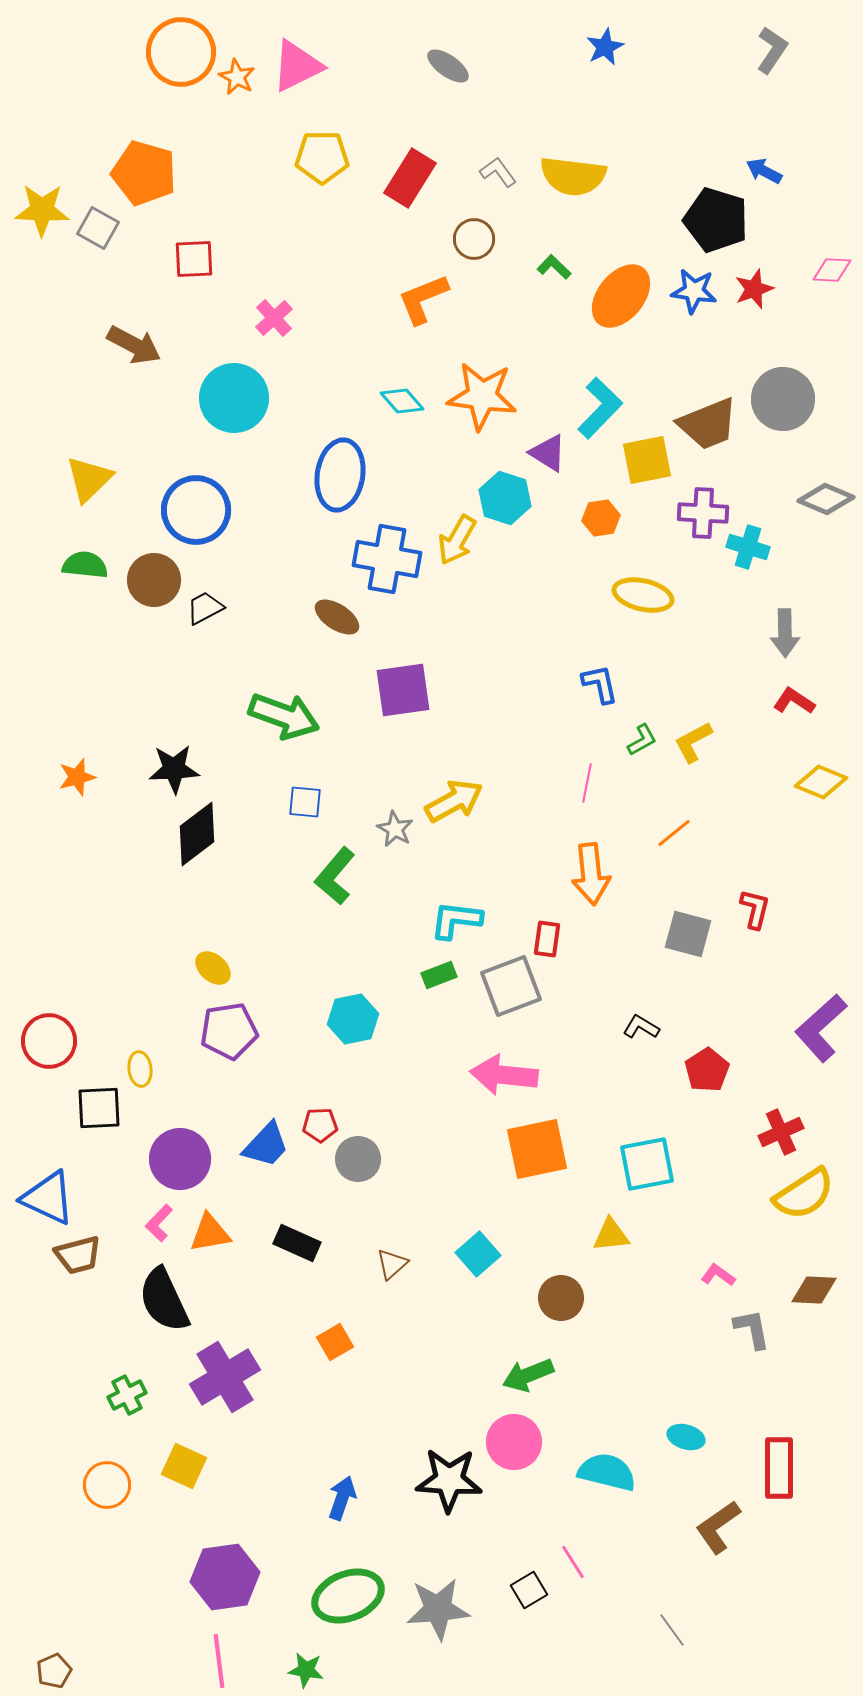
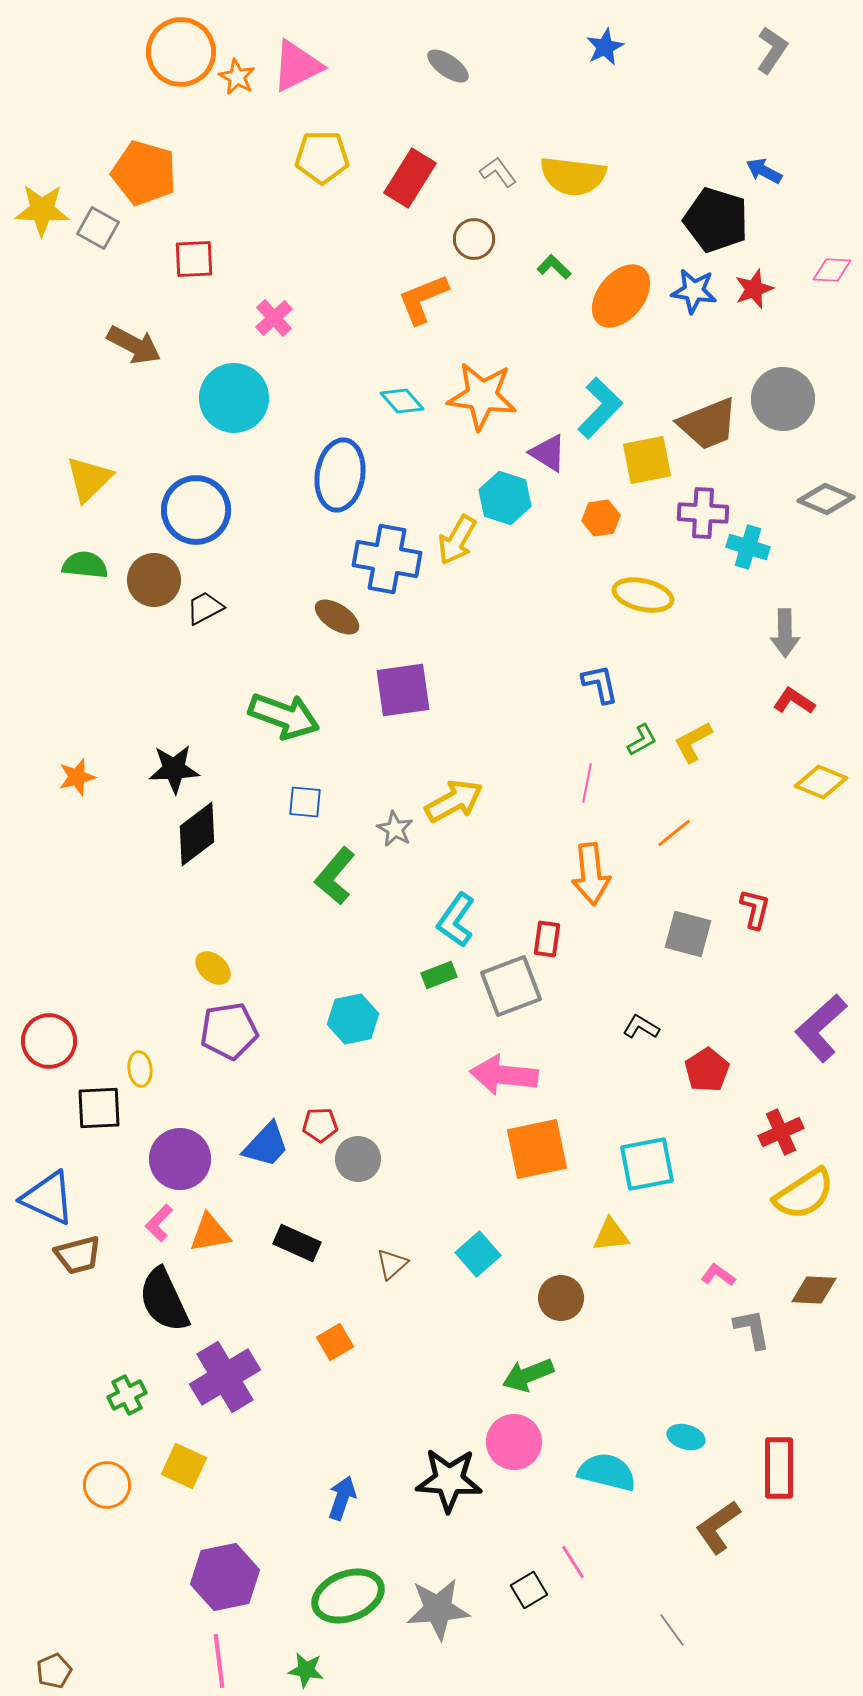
cyan L-shape at (456, 920): rotated 62 degrees counterclockwise
purple hexagon at (225, 1577): rotated 4 degrees counterclockwise
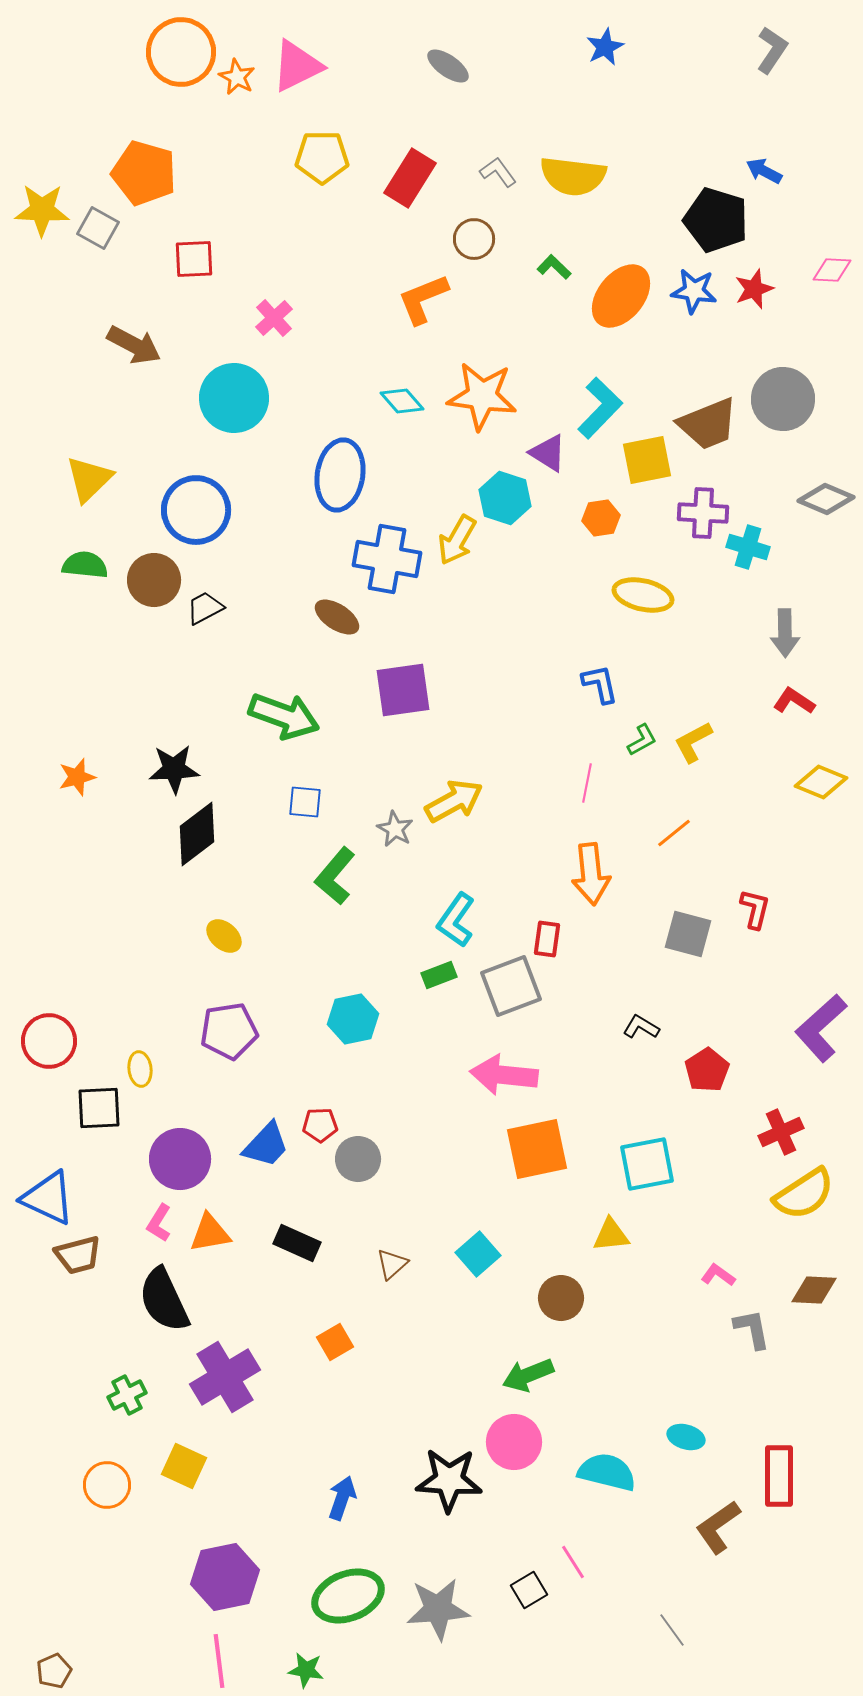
yellow ellipse at (213, 968): moved 11 px right, 32 px up
pink L-shape at (159, 1223): rotated 12 degrees counterclockwise
red rectangle at (779, 1468): moved 8 px down
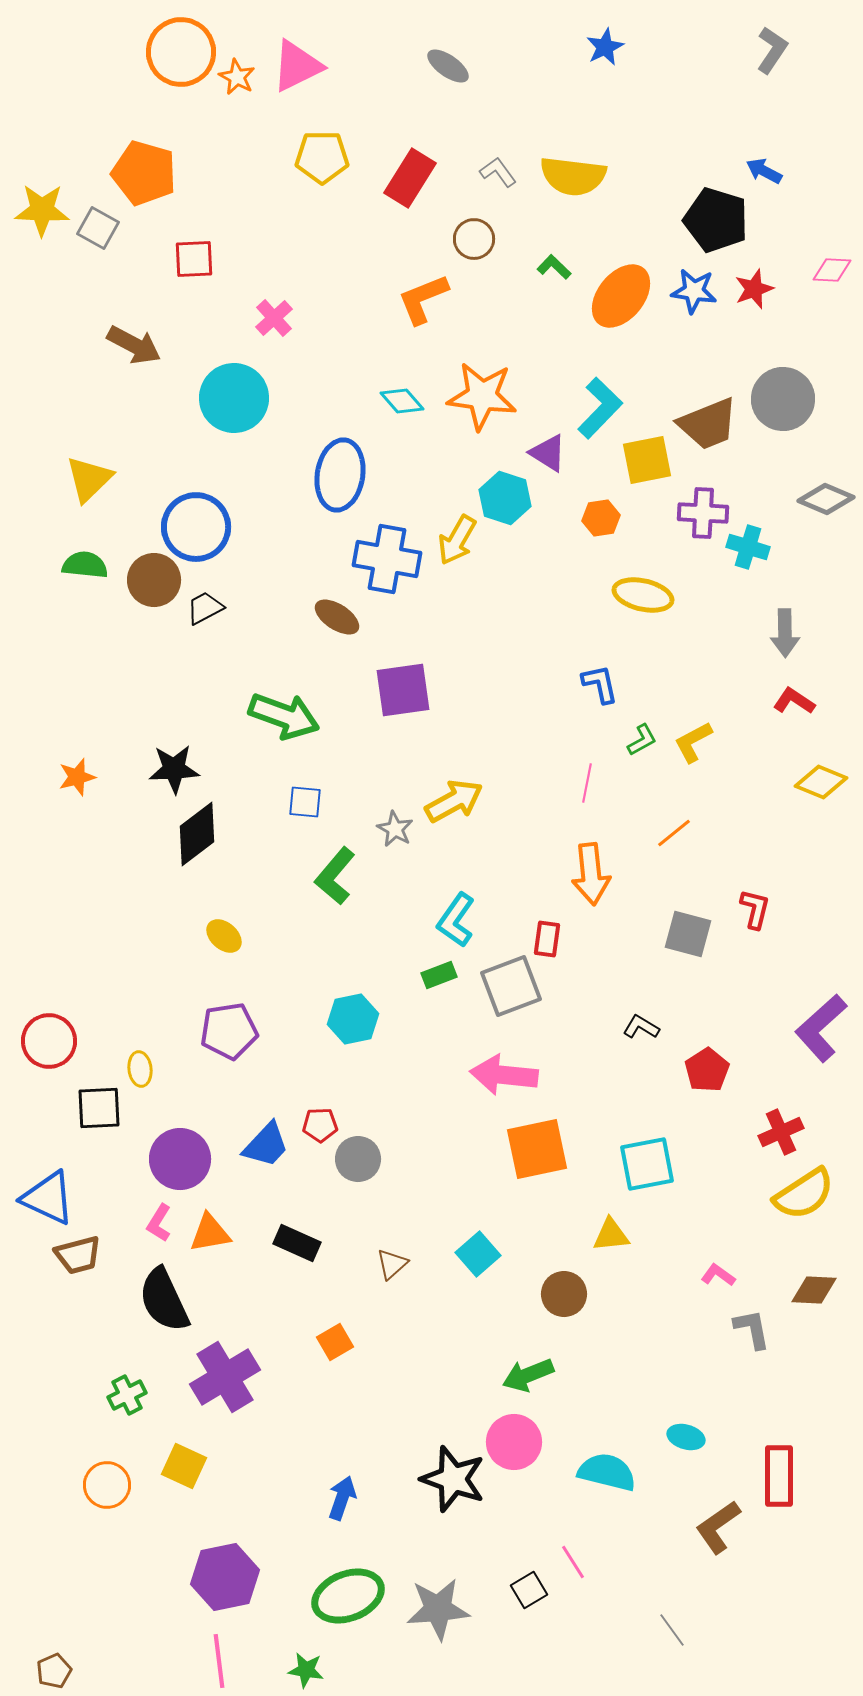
blue circle at (196, 510): moved 17 px down
brown circle at (561, 1298): moved 3 px right, 4 px up
black star at (449, 1480): moved 4 px right, 1 px up; rotated 16 degrees clockwise
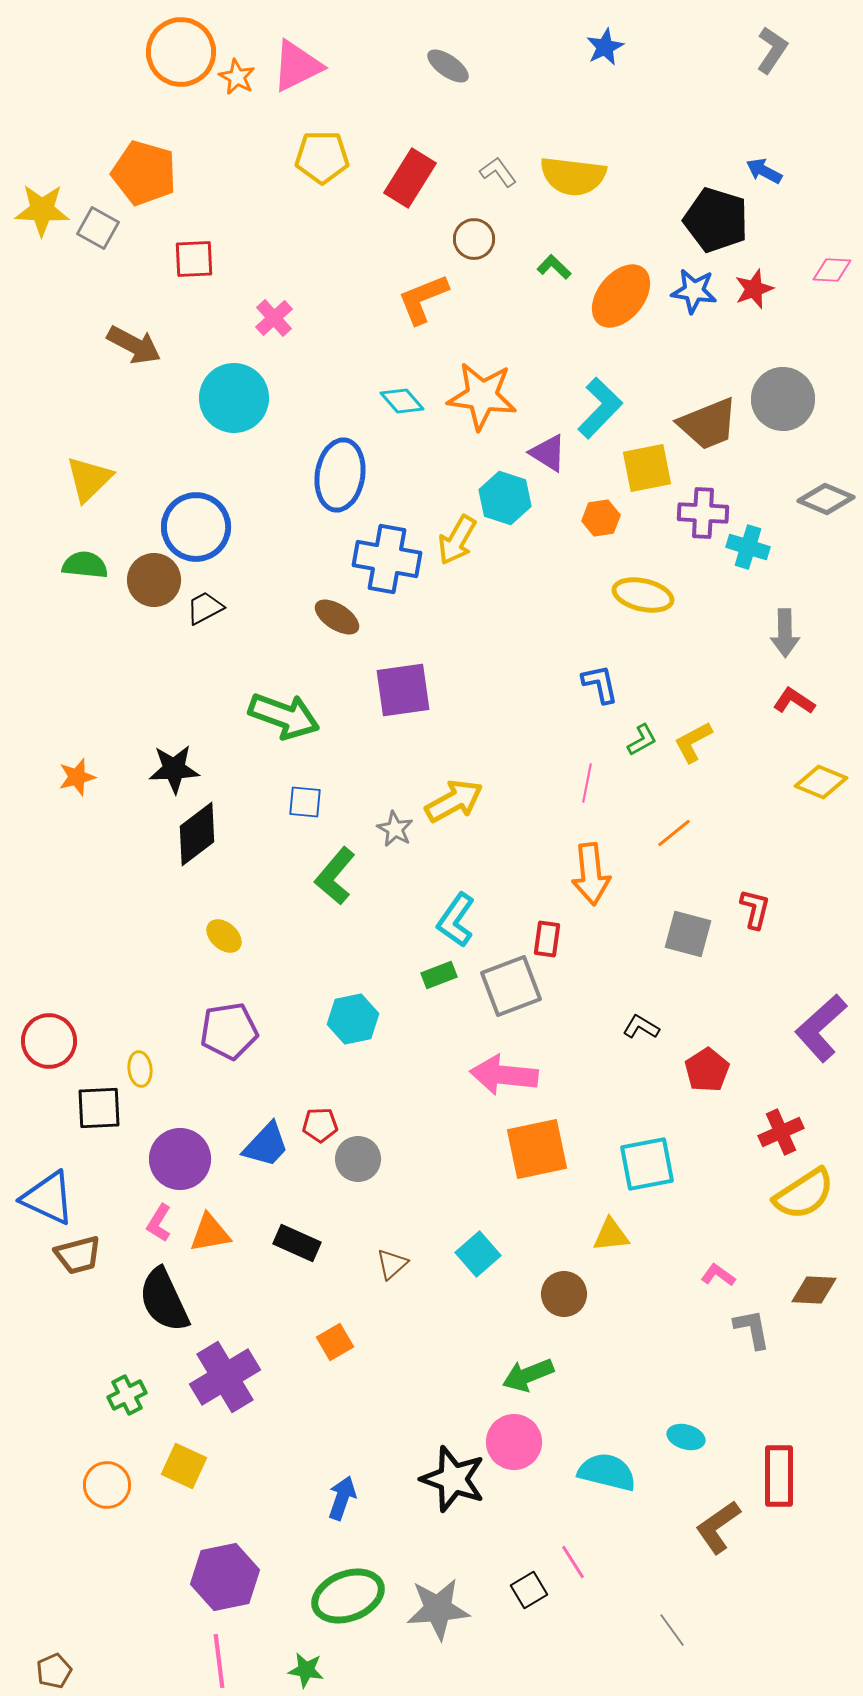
yellow square at (647, 460): moved 8 px down
